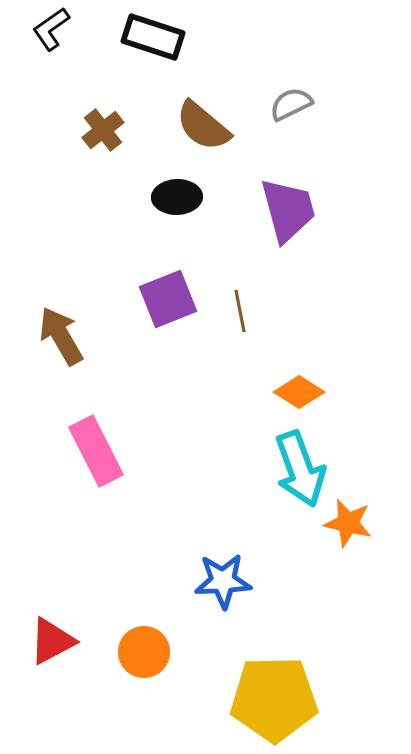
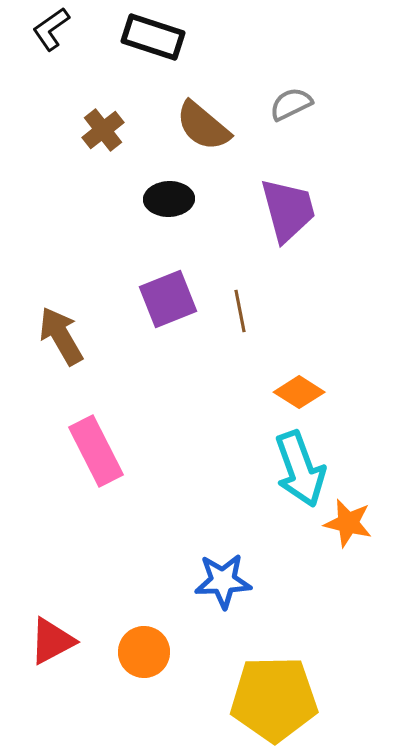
black ellipse: moved 8 px left, 2 px down
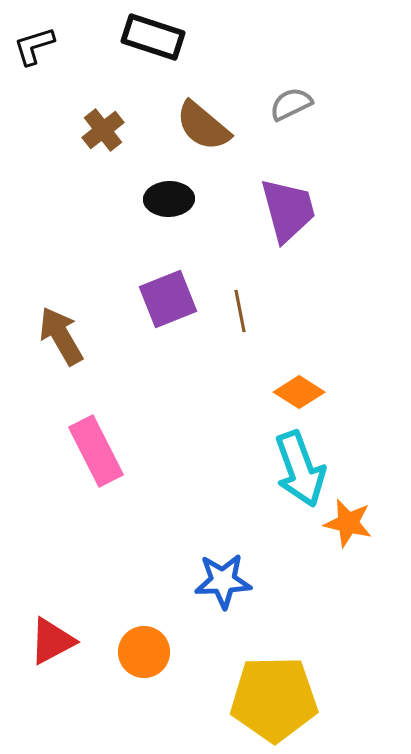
black L-shape: moved 17 px left, 17 px down; rotated 18 degrees clockwise
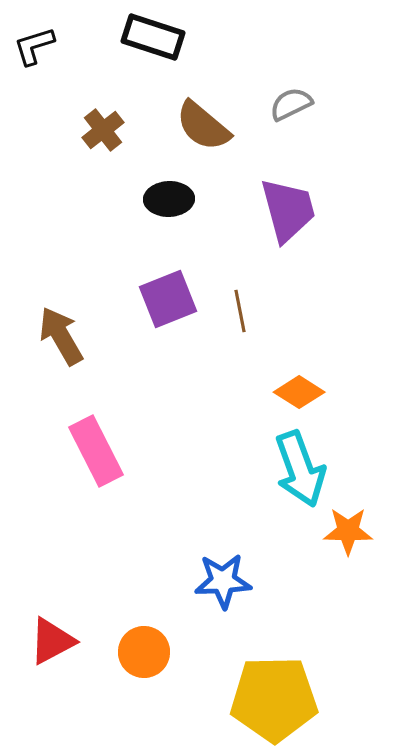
orange star: moved 8 px down; rotated 12 degrees counterclockwise
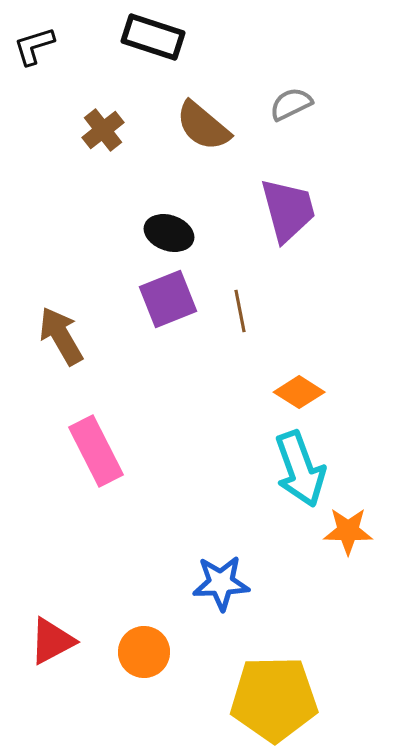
black ellipse: moved 34 px down; rotated 21 degrees clockwise
blue star: moved 2 px left, 2 px down
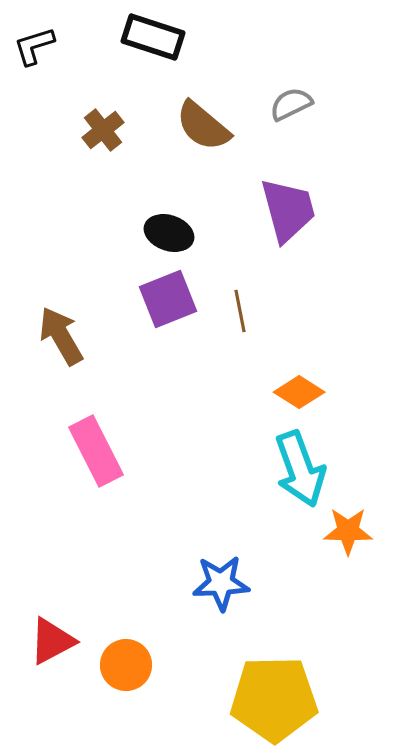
orange circle: moved 18 px left, 13 px down
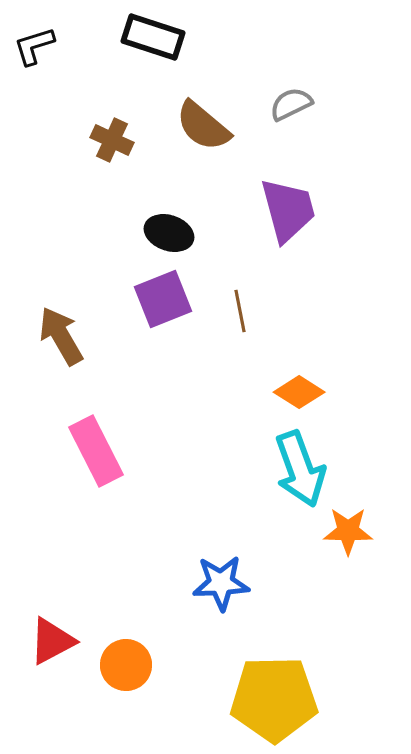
brown cross: moved 9 px right, 10 px down; rotated 27 degrees counterclockwise
purple square: moved 5 px left
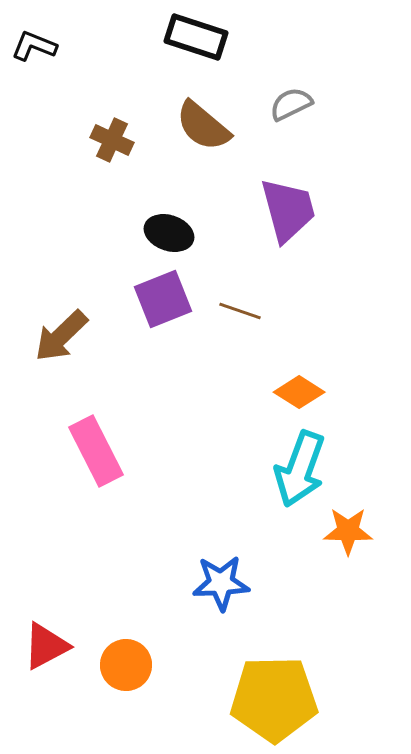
black rectangle: moved 43 px right
black L-shape: rotated 39 degrees clockwise
brown line: rotated 60 degrees counterclockwise
brown arrow: rotated 104 degrees counterclockwise
cyan arrow: rotated 40 degrees clockwise
red triangle: moved 6 px left, 5 px down
